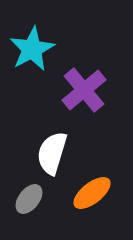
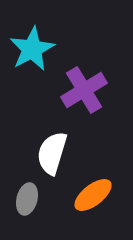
purple cross: rotated 9 degrees clockwise
orange ellipse: moved 1 px right, 2 px down
gray ellipse: moved 2 px left; rotated 24 degrees counterclockwise
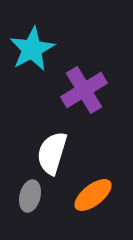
gray ellipse: moved 3 px right, 3 px up
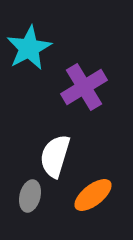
cyan star: moved 3 px left, 1 px up
purple cross: moved 3 px up
white semicircle: moved 3 px right, 3 px down
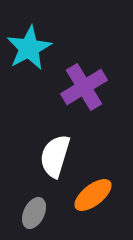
gray ellipse: moved 4 px right, 17 px down; rotated 12 degrees clockwise
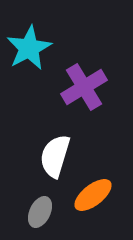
gray ellipse: moved 6 px right, 1 px up
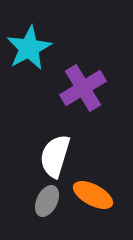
purple cross: moved 1 px left, 1 px down
orange ellipse: rotated 66 degrees clockwise
gray ellipse: moved 7 px right, 11 px up
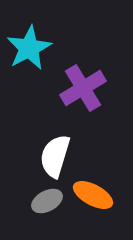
gray ellipse: rotated 36 degrees clockwise
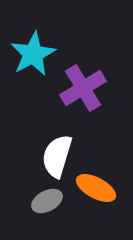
cyan star: moved 4 px right, 6 px down
white semicircle: moved 2 px right
orange ellipse: moved 3 px right, 7 px up
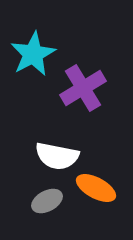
white semicircle: rotated 96 degrees counterclockwise
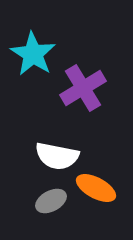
cyan star: rotated 12 degrees counterclockwise
gray ellipse: moved 4 px right
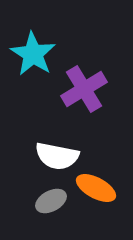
purple cross: moved 1 px right, 1 px down
